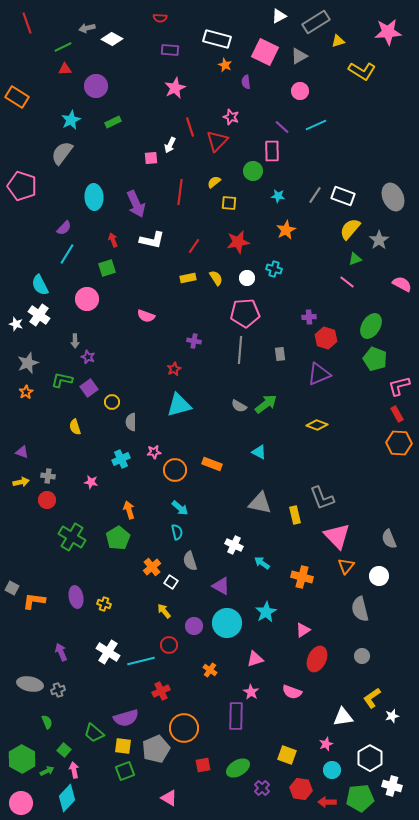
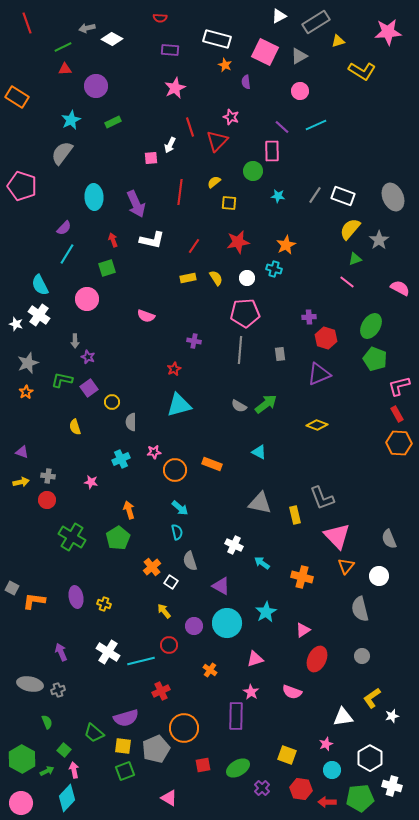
orange star at (286, 230): moved 15 px down
pink semicircle at (402, 284): moved 2 px left, 4 px down
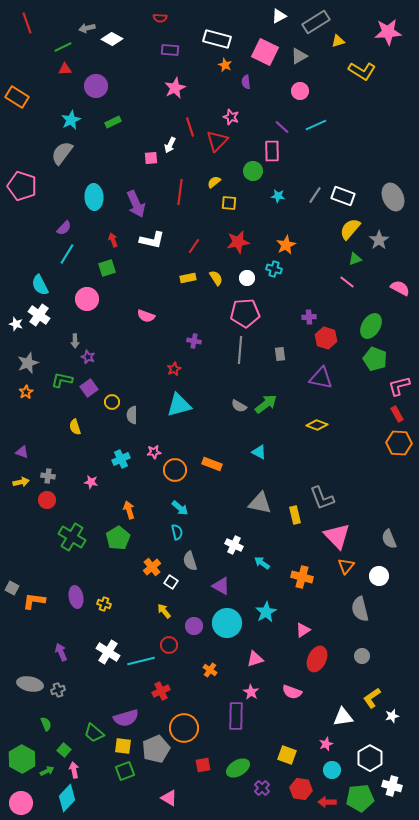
purple triangle at (319, 374): moved 2 px right, 4 px down; rotated 35 degrees clockwise
gray semicircle at (131, 422): moved 1 px right, 7 px up
green semicircle at (47, 722): moved 1 px left, 2 px down
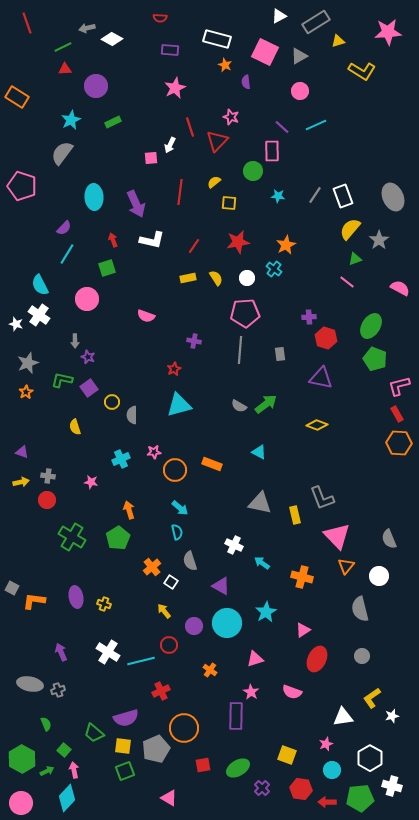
white rectangle at (343, 196): rotated 50 degrees clockwise
cyan cross at (274, 269): rotated 21 degrees clockwise
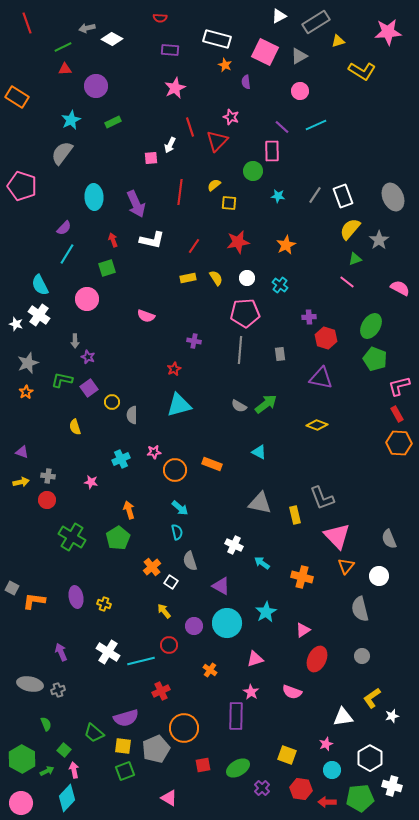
yellow semicircle at (214, 182): moved 3 px down
cyan cross at (274, 269): moved 6 px right, 16 px down
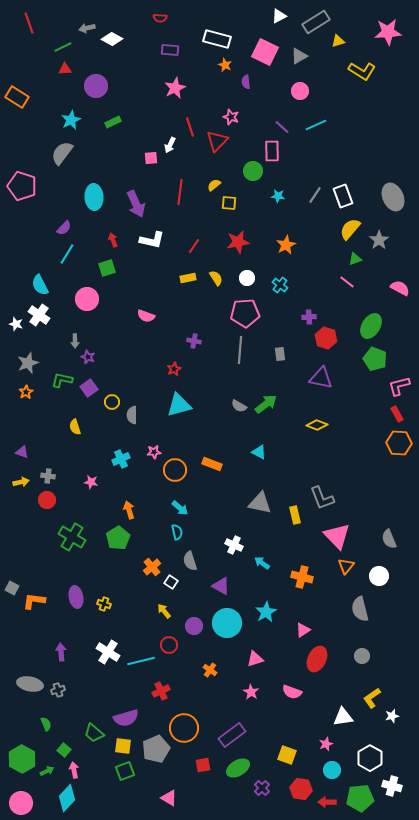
red line at (27, 23): moved 2 px right
purple arrow at (61, 652): rotated 18 degrees clockwise
purple rectangle at (236, 716): moved 4 px left, 19 px down; rotated 52 degrees clockwise
